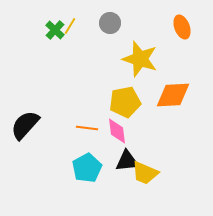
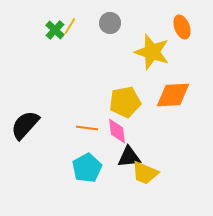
yellow star: moved 12 px right, 7 px up
black triangle: moved 2 px right, 4 px up
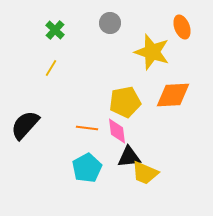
yellow line: moved 19 px left, 42 px down
